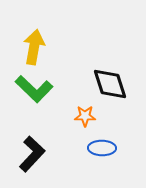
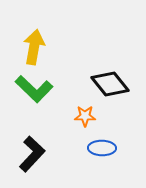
black diamond: rotated 21 degrees counterclockwise
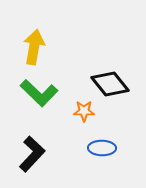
green L-shape: moved 5 px right, 4 px down
orange star: moved 1 px left, 5 px up
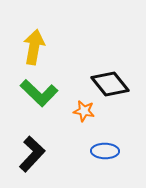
orange star: rotated 10 degrees clockwise
blue ellipse: moved 3 px right, 3 px down
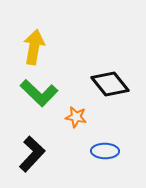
orange star: moved 8 px left, 6 px down
